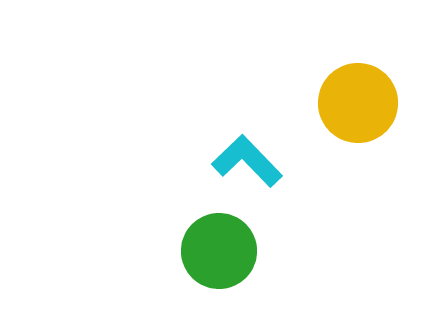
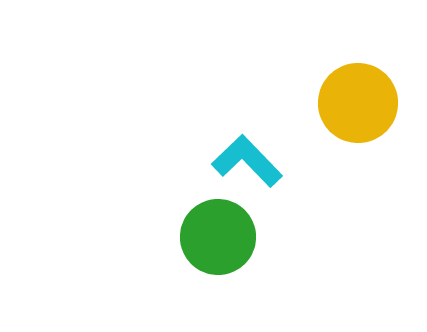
green circle: moved 1 px left, 14 px up
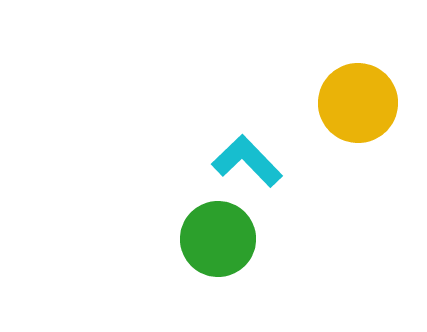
green circle: moved 2 px down
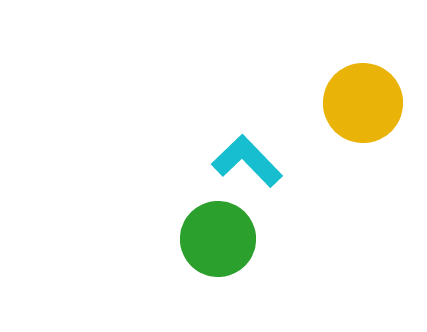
yellow circle: moved 5 px right
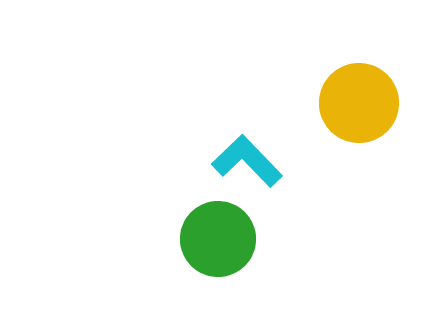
yellow circle: moved 4 px left
